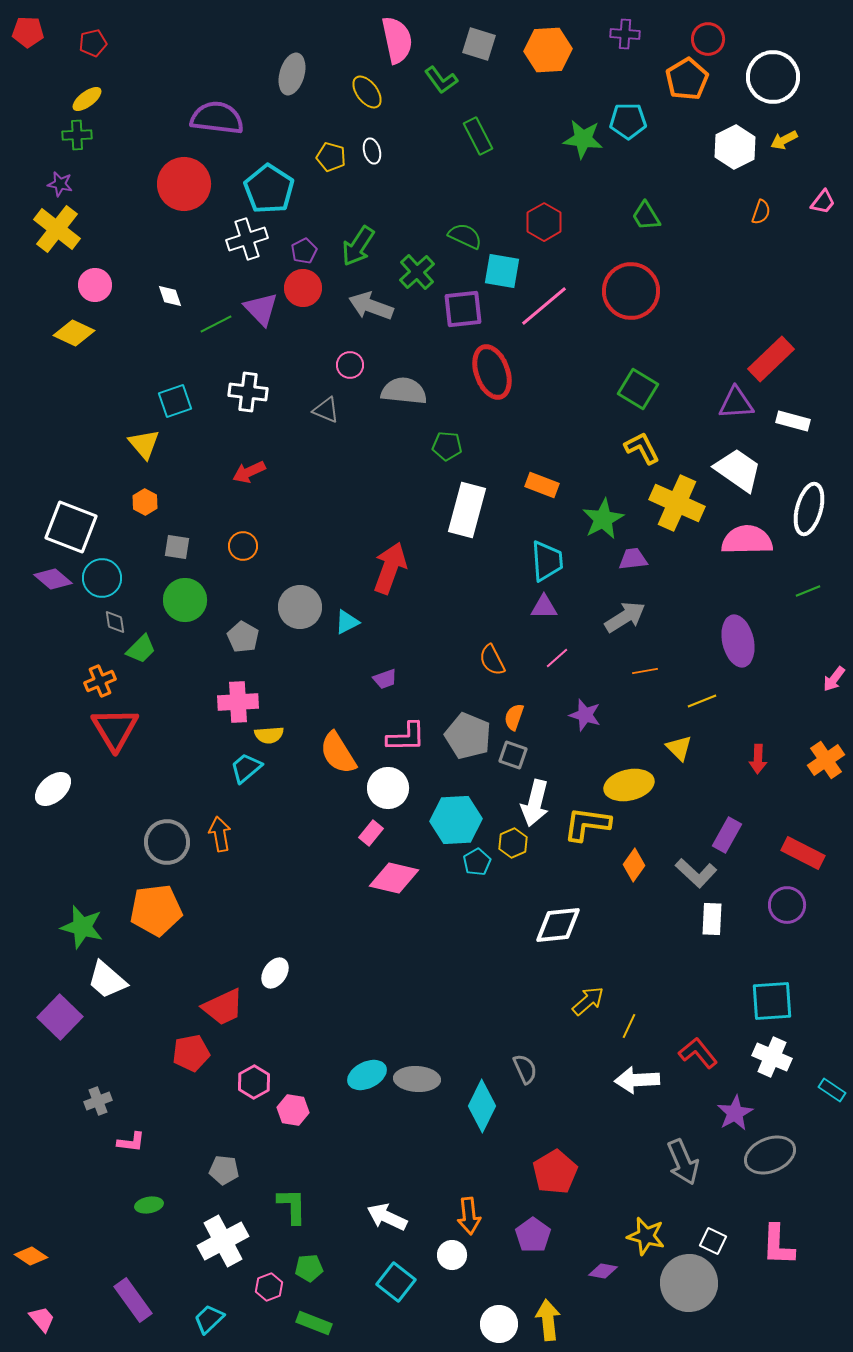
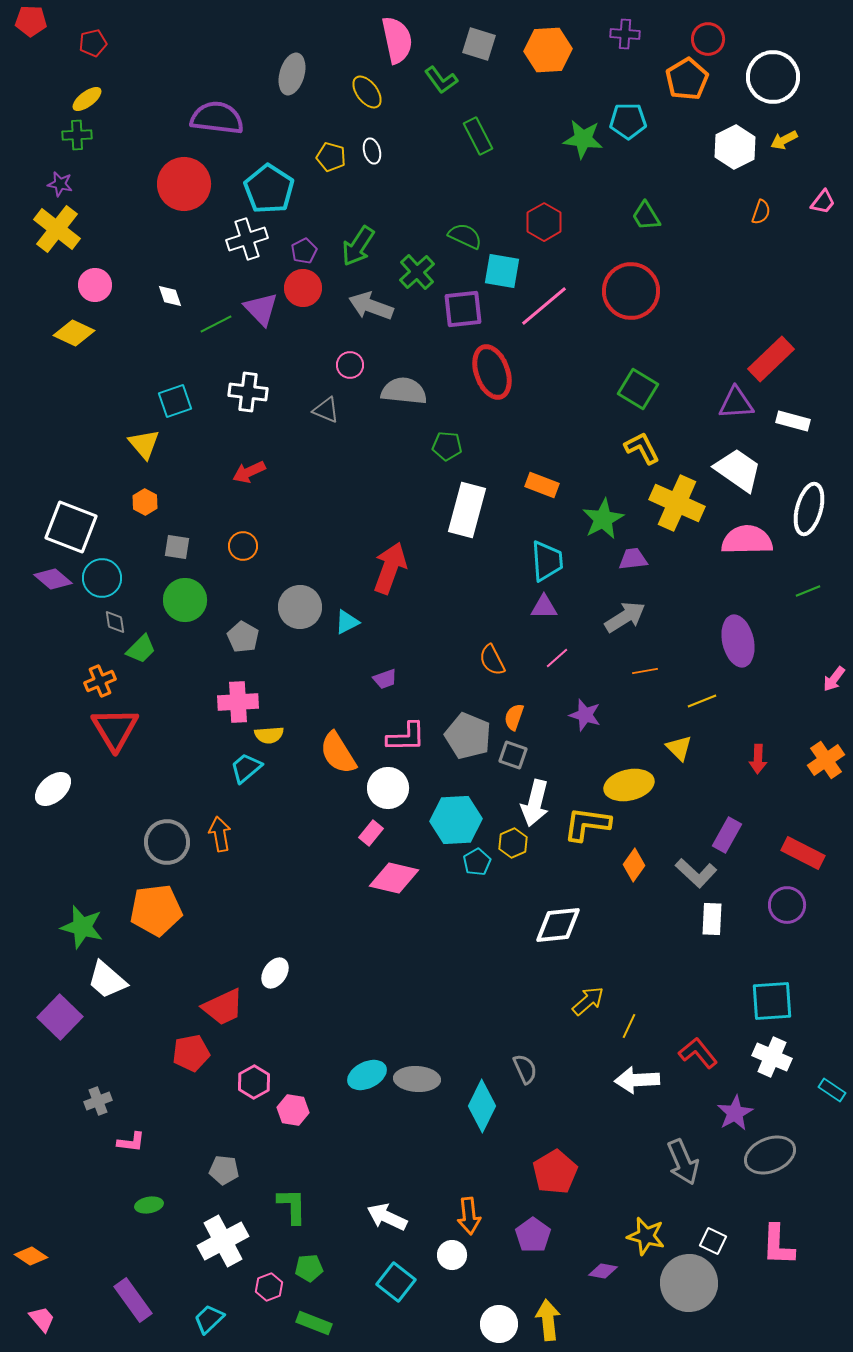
red pentagon at (28, 32): moved 3 px right, 11 px up
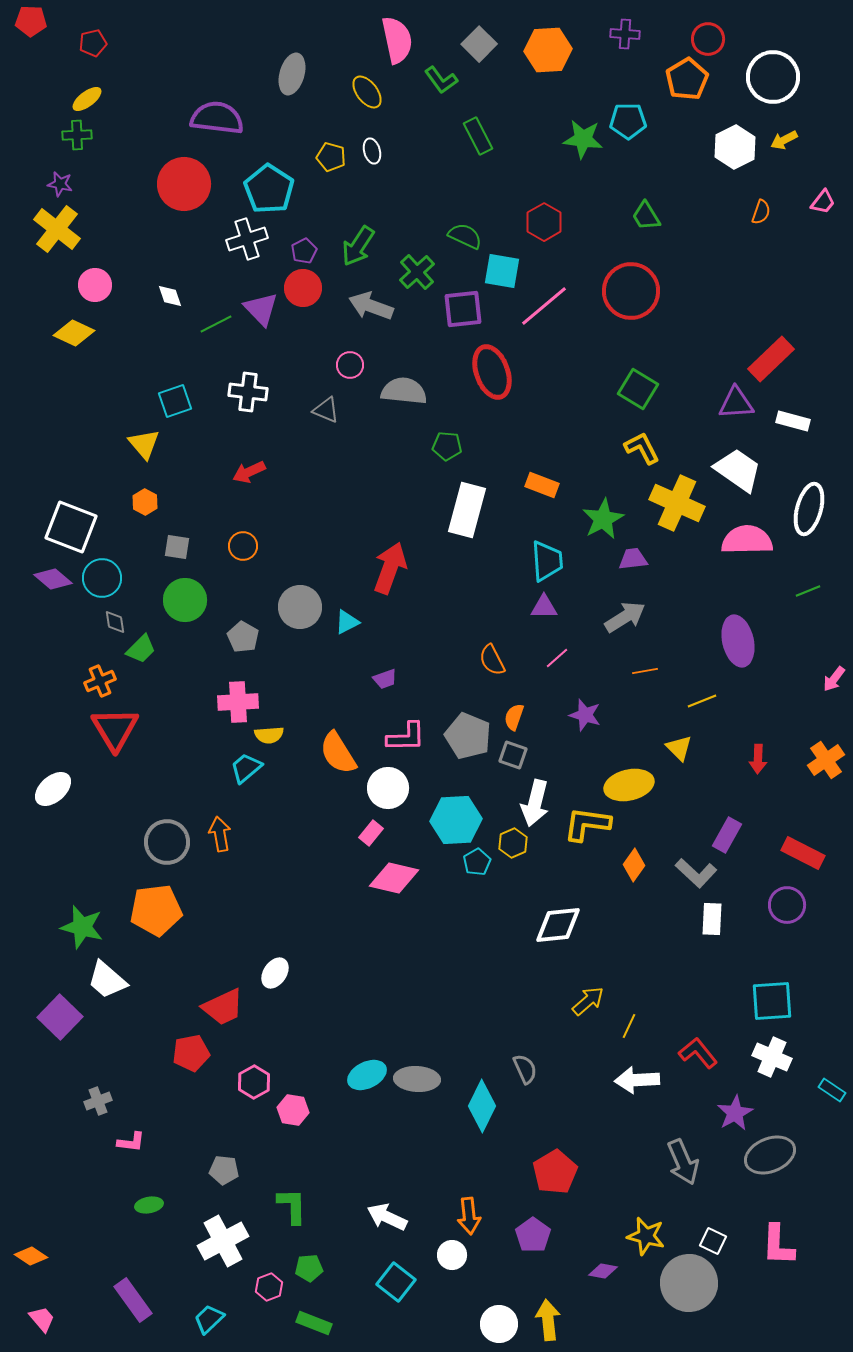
gray square at (479, 44): rotated 28 degrees clockwise
